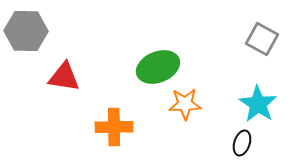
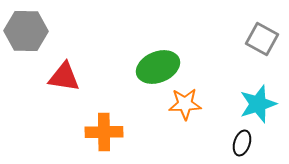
cyan star: rotated 21 degrees clockwise
orange cross: moved 10 px left, 5 px down
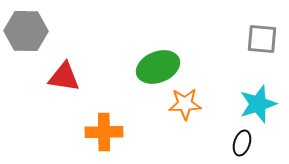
gray square: rotated 24 degrees counterclockwise
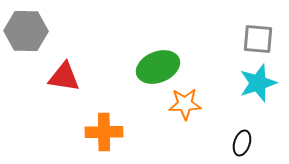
gray square: moved 4 px left
cyan star: moved 21 px up
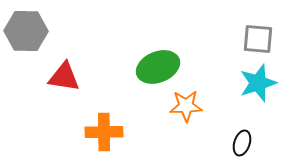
orange star: moved 1 px right, 2 px down
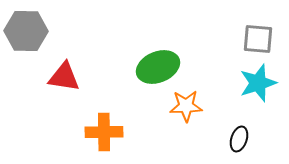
black ellipse: moved 3 px left, 4 px up
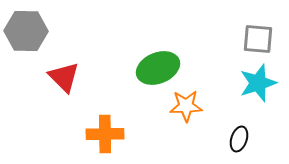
green ellipse: moved 1 px down
red triangle: rotated 36 degrees clockwise
orange cross: moved 1 px right, 2 px down
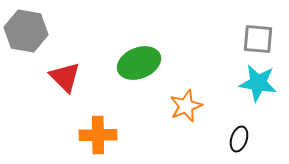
gray hexagon: rotated 9 degrees clockwise
green ellipse: moved 19 px left, 5 px up
red triangle: moved 1 px right
cyan star: rotated 27 degrees clockwise
orange star: rotated 20 degrees counterclockwise
orange cross: moved 7 px left, 1 px down
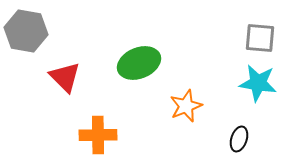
gray square: moved 2 px right, 1 px up
